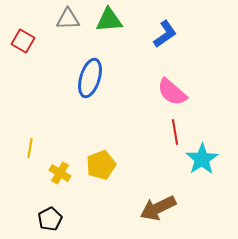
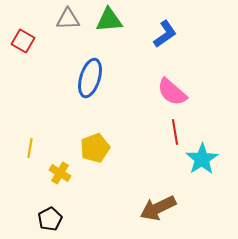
yellow pentagon: moved 6 px left, 17 px up
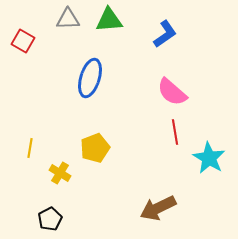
cyan star: moved 7 px right, 1 px up; rotated 8 degrees counterclockwise
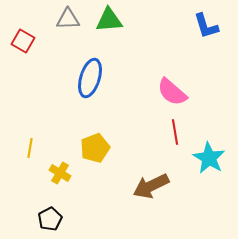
blue L-shape: moved 41 px right, 8 px up; rotated 108 degrees clockwise
brown arrow: moved 7 px left, 22 px up
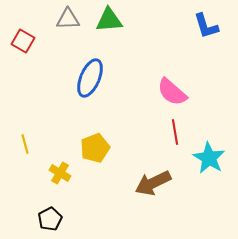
blue ellipse: rotated 6 degrees clockwise
yellow line: moved 5 px left, 4 px up; rotated 24 degrees counterclockwise
brown arrow: moved 2 px right, 3 px up
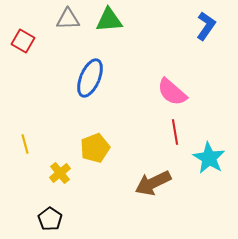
blue L-shape: rotated 128 degrees counterclockwise
yellow cross: rotated 20 degrees clockwise
black pentagon: rotated 10 degrees counterclockwise
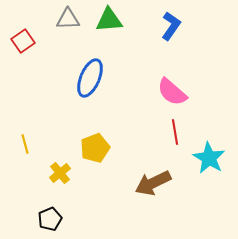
blue L-shape: moved 35 px left
red square: rotated 25 degrees clockwise
black pentagon: rotated 15 degrees clockwise
